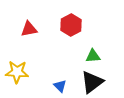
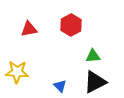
black triangle: moved 3 px right; rotated 10 degrees clockwise
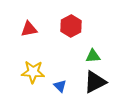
red hexagon: moved 1 px down
yellow star: moved 16 px right
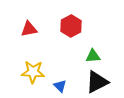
black triangle: moved 2 px right
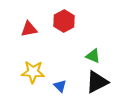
red hexagon: moved 7 px left, 5 px up
green triangle: rotated 28 degrees clockwise
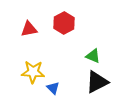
red hexagon: moved 2 px down
blue triangle: moved 7 px left, 2 px down
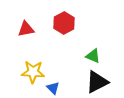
red triangle: moved 3 px left
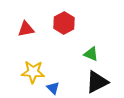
green triangle: moved 2 px left, 2 px up
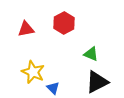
yellow star: rotated 20 degrees clockwise
